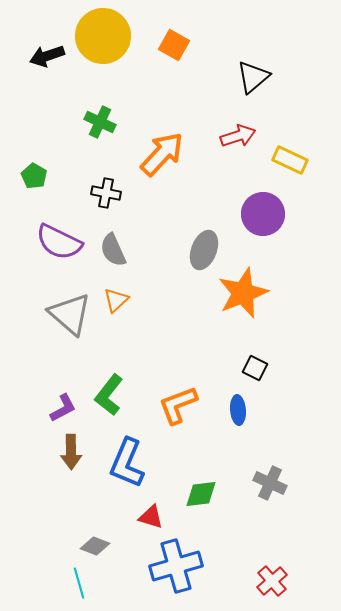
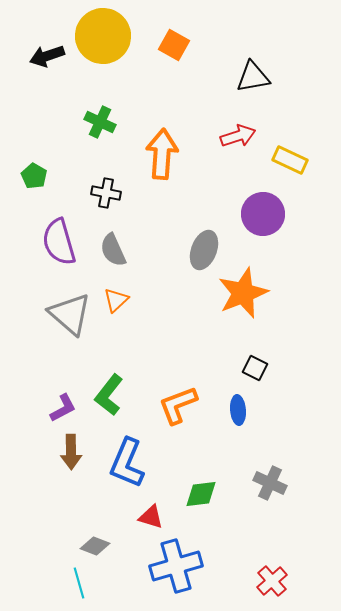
black triangle: rotated 30 degrees clockwise
orange arrow: rotated 39 degrees counterclockwise
purple semicircle: rotated 48 degrees clockwise
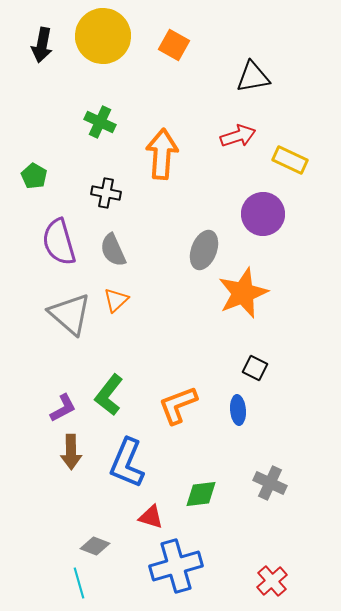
black arrow: moved 5 px left, 11 px up; rotated 60 degrees counterclockwise
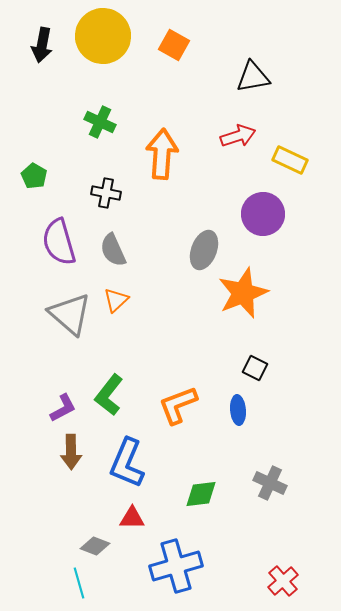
red triangle: moved 19 px left, 1 px down; rotated 16 degrees counterclockwise
red cross: moved 11 px right
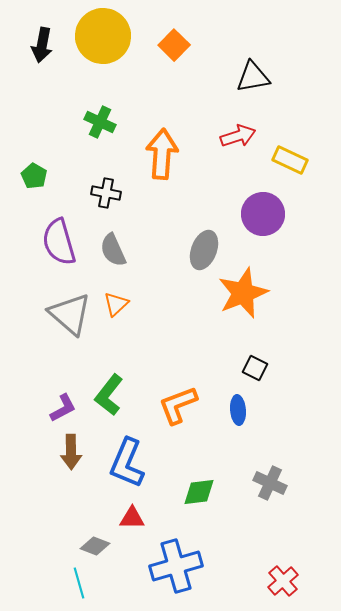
orange square: rotated 16 degrees clockwise
orange triangle: moved 4 px down
green diamond: moved 2 px left, 2 px up
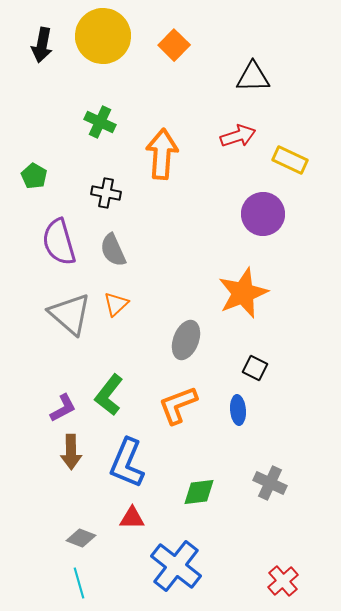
black triangle: rotated 9 degrees clockwise
gray ellipse: moved 18 px left, 90 px down
gray diamond: moved 14 px left, 8 px up
blue cross: rotated 36 degrees counterclockwise
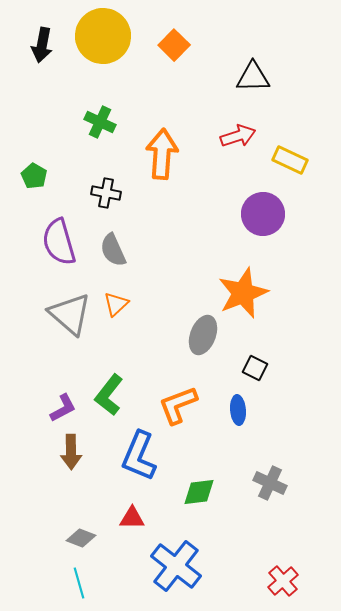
gray ellipse: moved 17 px right, 5 px up
blue L-shape: moved 12 px right, 7 px up
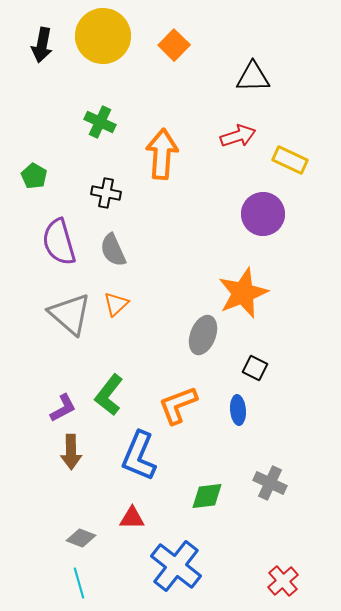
green diamond: moved 8 px right, 4 px down
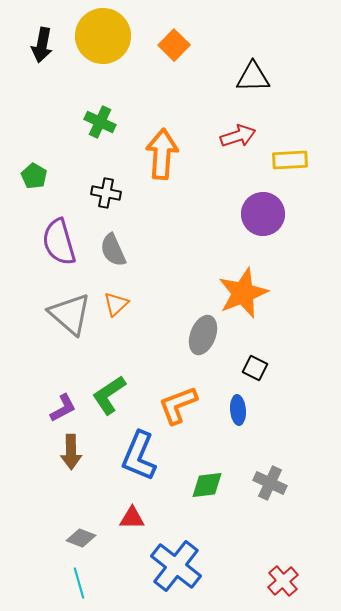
yellow rectangle: rotated 28 degrees counterclockwise
green L-shape: rotated 18 degrees clockwise
green diamond: moved 11 px up
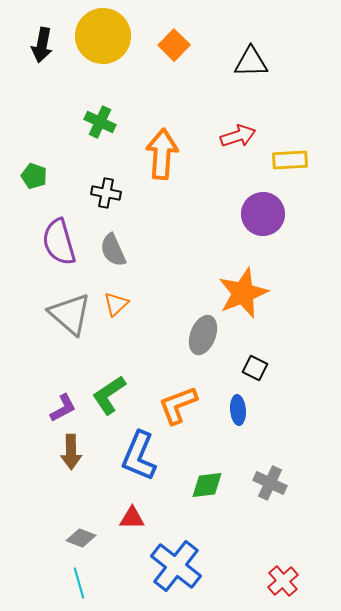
black triangle: moved 2 px left, 15 px up
green pentagon: rotated 10 degrees counterclockwise
